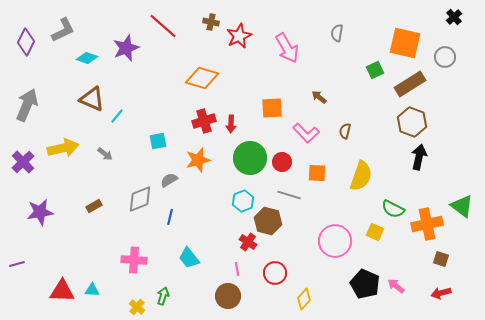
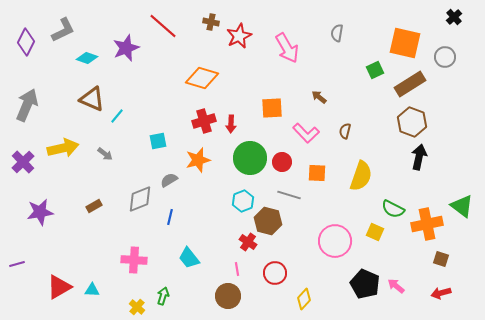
red triangle at (62, 291): moved 3 px left, 4 px up; rotated 32 degrees counterclockwise
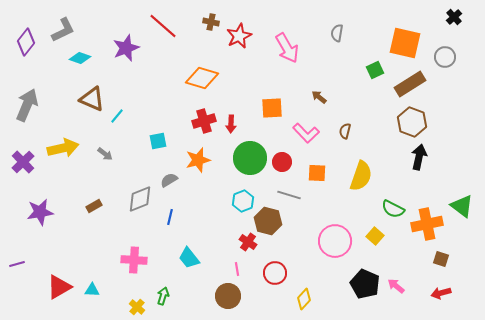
purple diamond at (26, 42): rotated 12 degrees clockwise
cyan diamond at (87, 58): moved 7 px left
yellow square at (375, 232): moved 4 px down; rotated 18 degrees clockwise
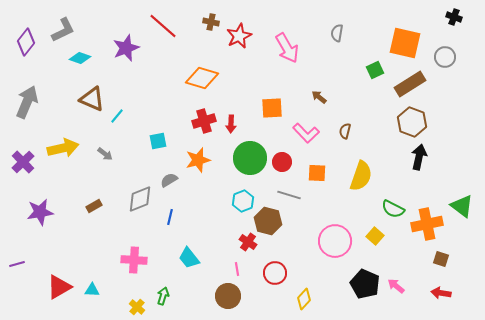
black cross at (454, 17): rotated 28 degrees counterclockwise
gray arrow at (27, 105): moved 3 px up
red arrow at (441, 293): rotated 24 degrees clockwise
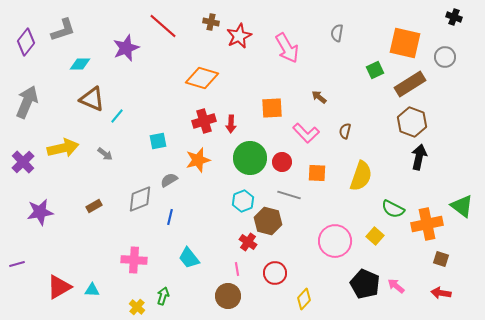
gray L-shape at (63, 30): rotated 8 degrees clockwise
cyan diamond at (80, 58): moved 6 px down; rotated 20 degrees counterclockwise
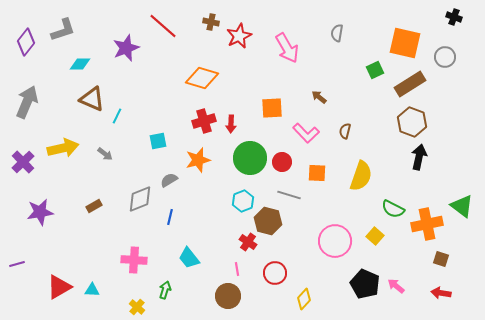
cyan line at (117, 116): rotated 14 degrees counterclockwise
green arrow at (163, 296): moved 2 px right, 6 px up
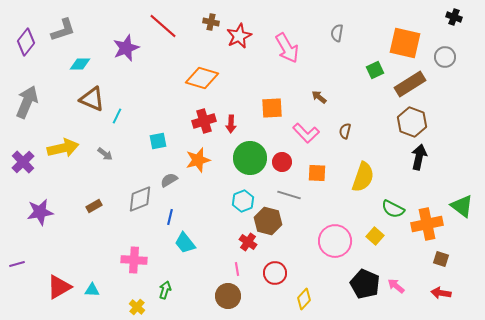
yellow semicircle at (361, 176): moved 2 px right, 1 px down
cyan trapezoid at (189, 258): moved 4 px left, 15 px up
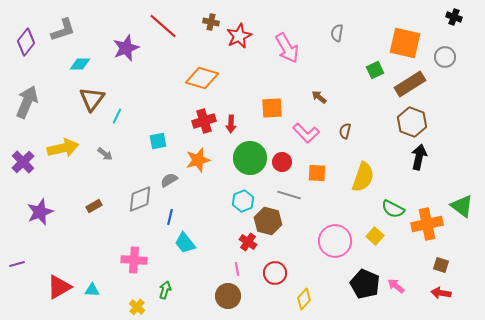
brown triangle at (92, 99): rotated 44 degrees clockwise
purple star at (40, 212): rotated 12 degrees counterclockwise
brown square at (441, 259): moved 6 px down
